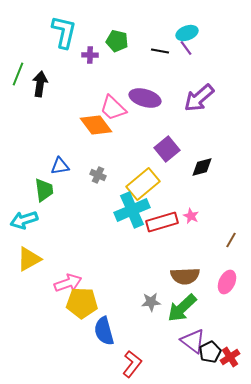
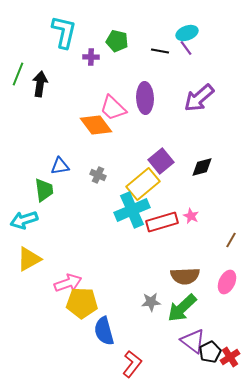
purple cross: moved 1 px right, 2 px down
purple ellipse: rotated 72 degrees clockwise
purple square: moved 6 px left, 12 px down
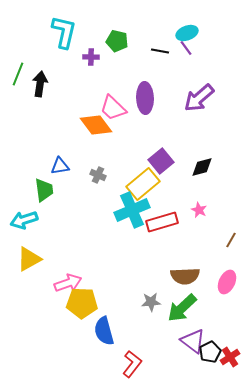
pink star: moved 8 px right, 6 px up
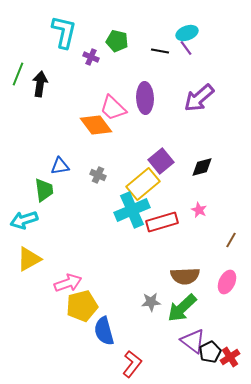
purple cross: rotated 21 degrees clockwise
yellow pentagon: moved 3 px down; rotated 16 degrees counterclockwise
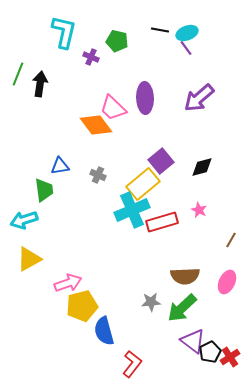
black line: moved 21 px up
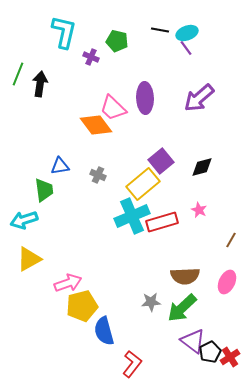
cyan cross: moved 6 px down
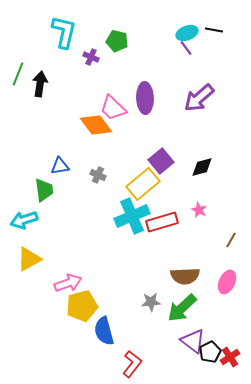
black line: moved 54 px right
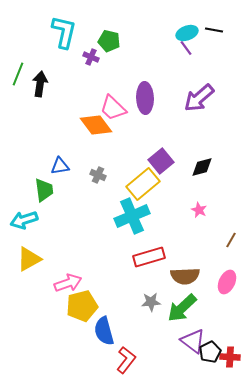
green pentagon: moved 8 px left
red rectangle: moved 13 px left, 35 px down
red cross: rotated 36 degrees clockwise
red L-shape: moved 6 px left, 4 px up
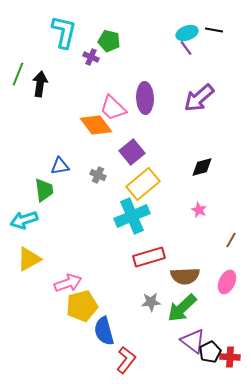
purple square: moved 29 px left, 9 px up
